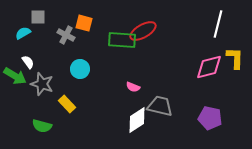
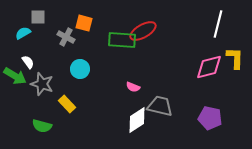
gray cross: moved 2 px down
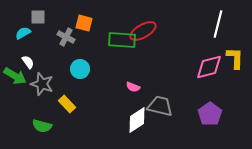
purple pentagon: moved 4 px up; rotated 25 degrees clockwise
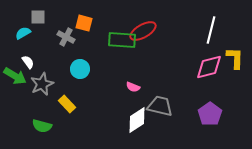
white line: moved 7 px left, 6 px down
gray star: rotated 30 degrees clockwise
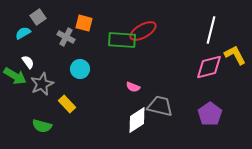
gray square: rotated 35 degrees counterclockwise
yellow L-shape: moved 3 px up; rotated 30 degrees counterclockwise
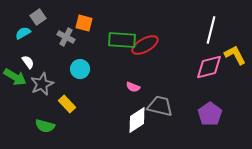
red ellipse: moved 2 px right, 14 px down
green arrow: moved 1 px down
green semicircle: moved 3 px right
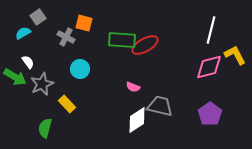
green semicircle: moved 2 px down; rotated 90 degrees clockwise
